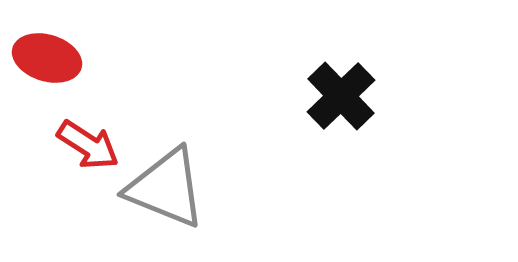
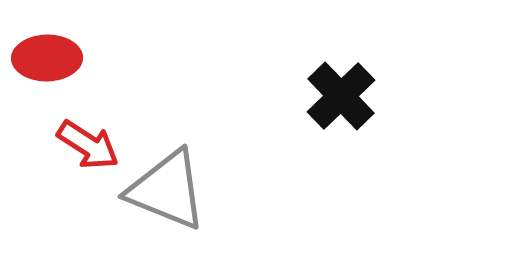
red ellipse: rotated 18 degrees counterclockwise
gray triangle: moved 1 px right, 2 px down
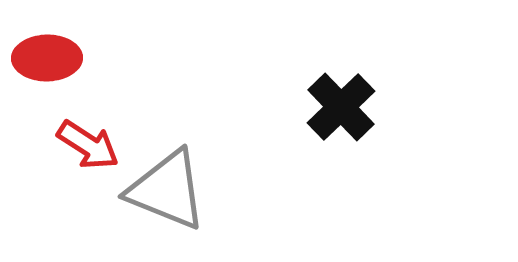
black cross: moved 11 px down
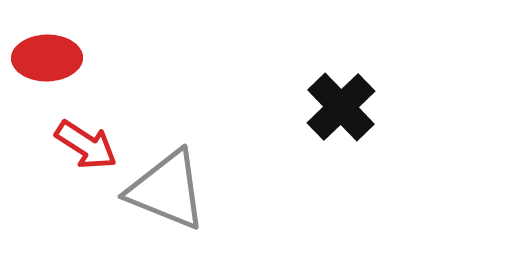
red arrow: moved 2 px left
